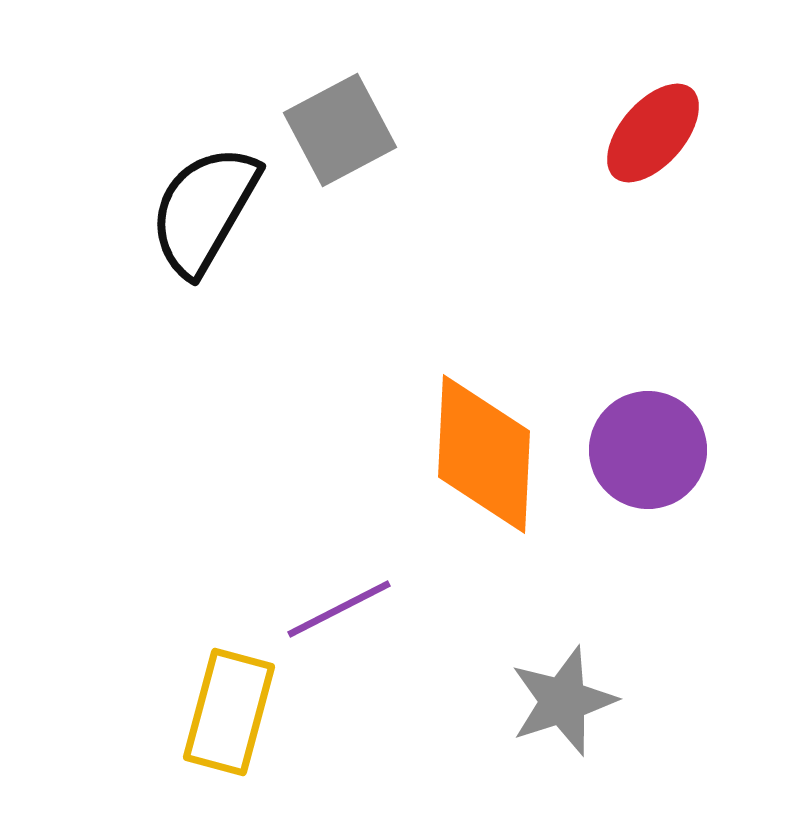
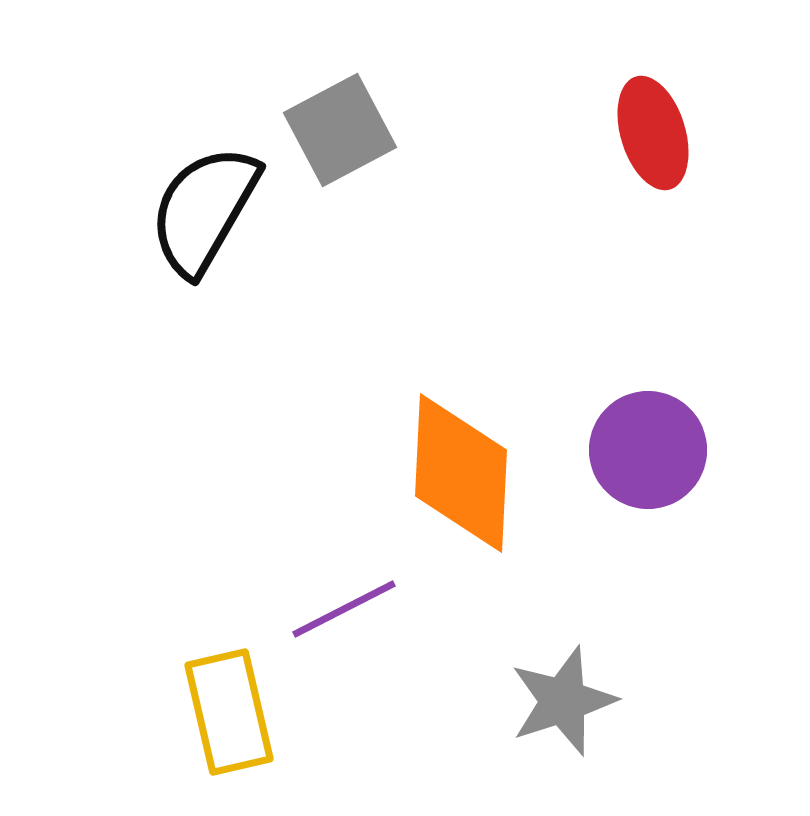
red ellipse: rotated 58 degrees counterclockwise
orange diamond: moved 23 px left, 19 px down
purple line: moved 5 px right
yellow rectangle: rotated 28 degrees counterclockwise
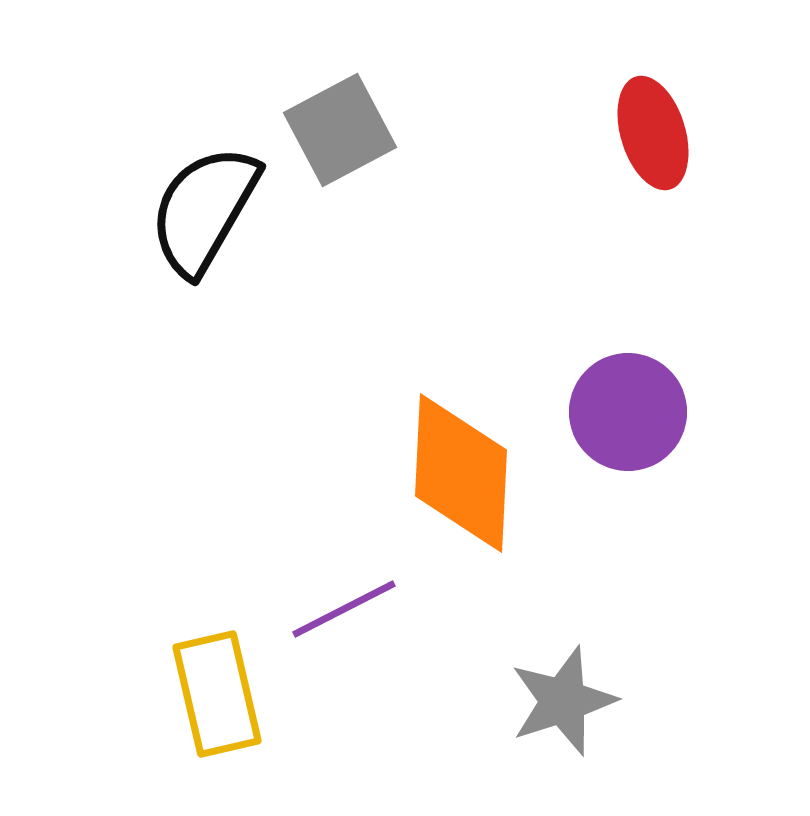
purple circle: moved 20 px left, 38 px up
yellow rectangle: moved 12 px left, 18 px up
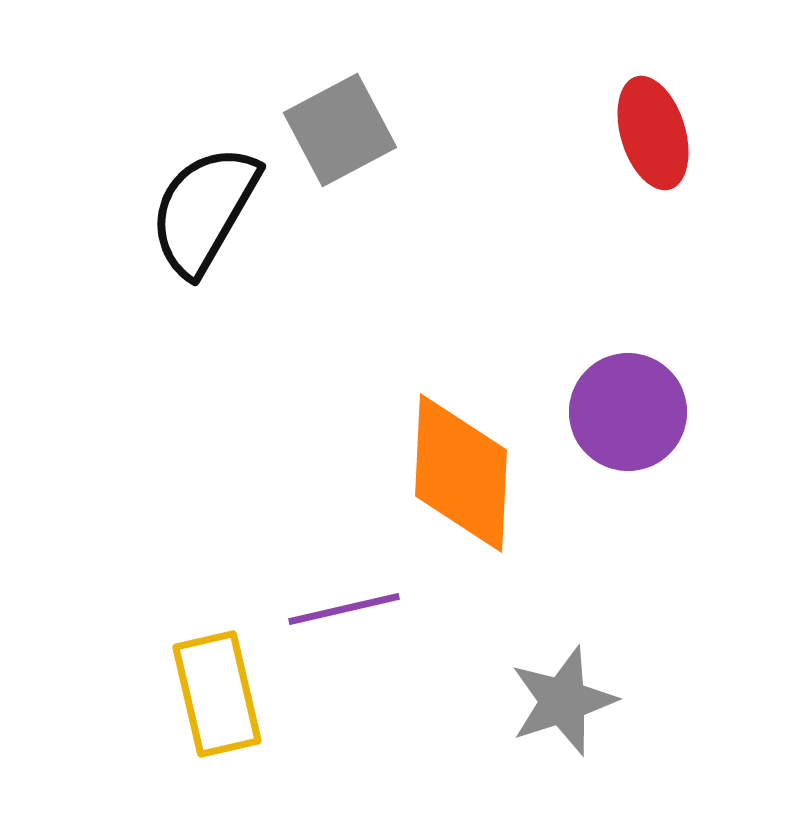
purple line: rotated 14 degrees clockwise
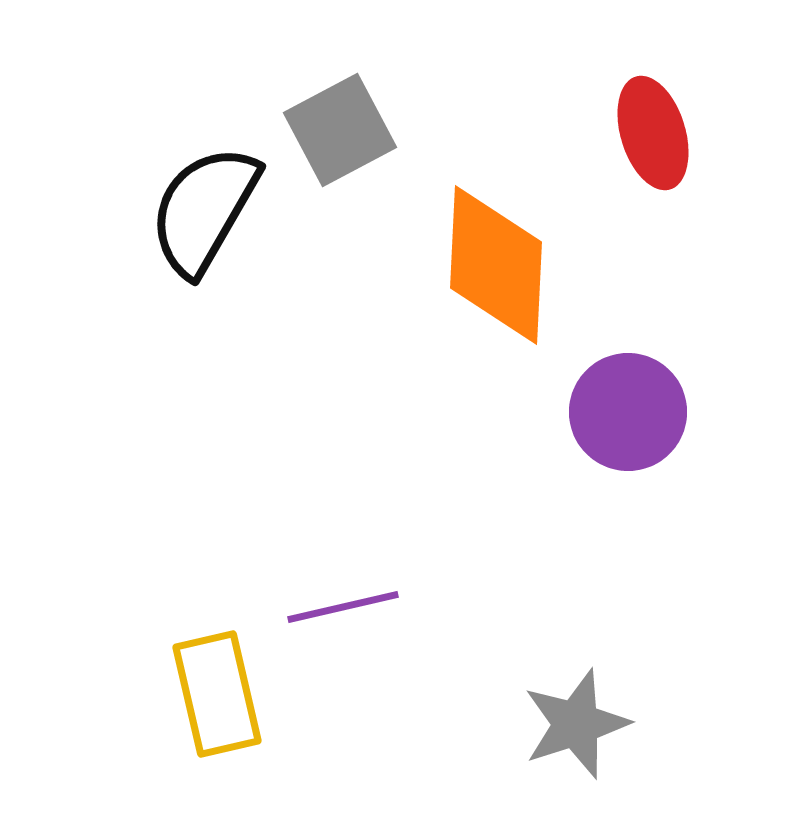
orange diamond: moved 35 px right, 208 px up
purple line: moved 1 px left, 2 px up
gray star: moved 13 px right, 23 px down
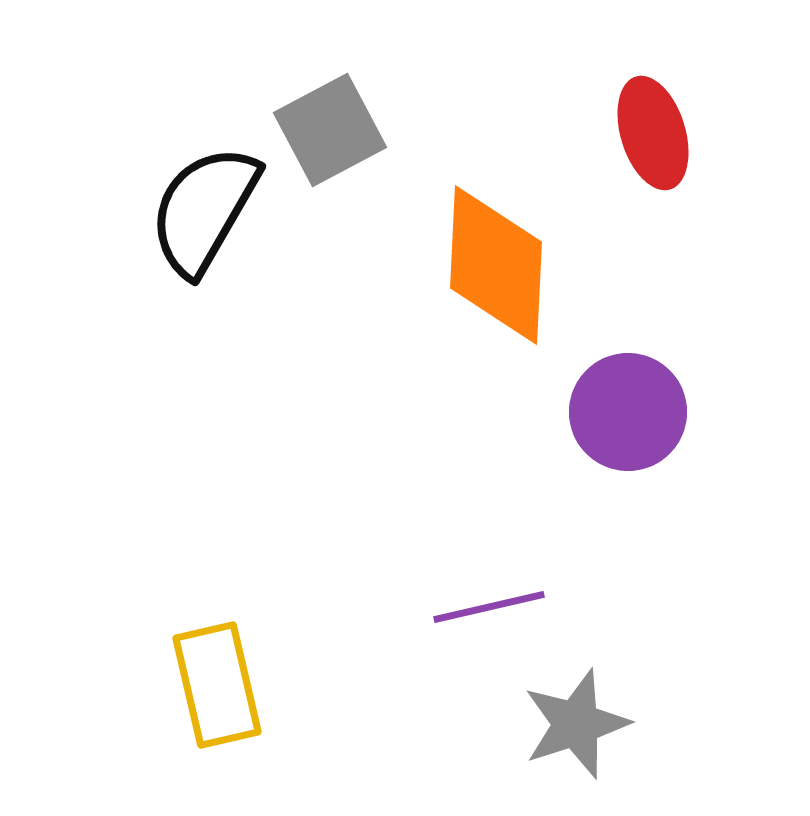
gray square: moved 10 px left
purple line: moved 146 px right
yellow rectangle: moved 9 px up
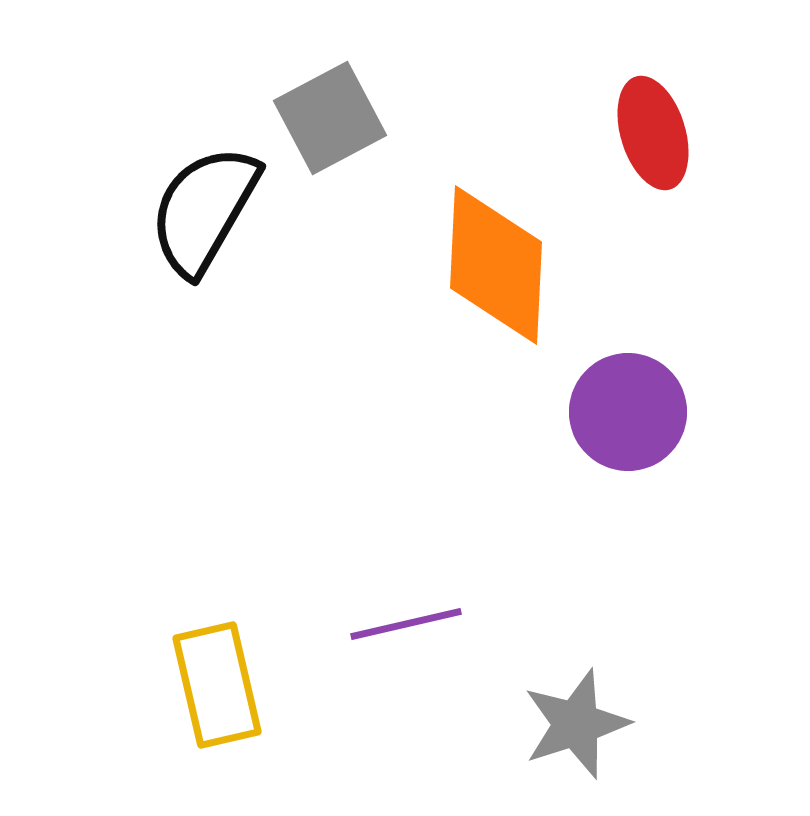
gray square: moved 12 px up
purple line: moved 83 px left, 17 px down
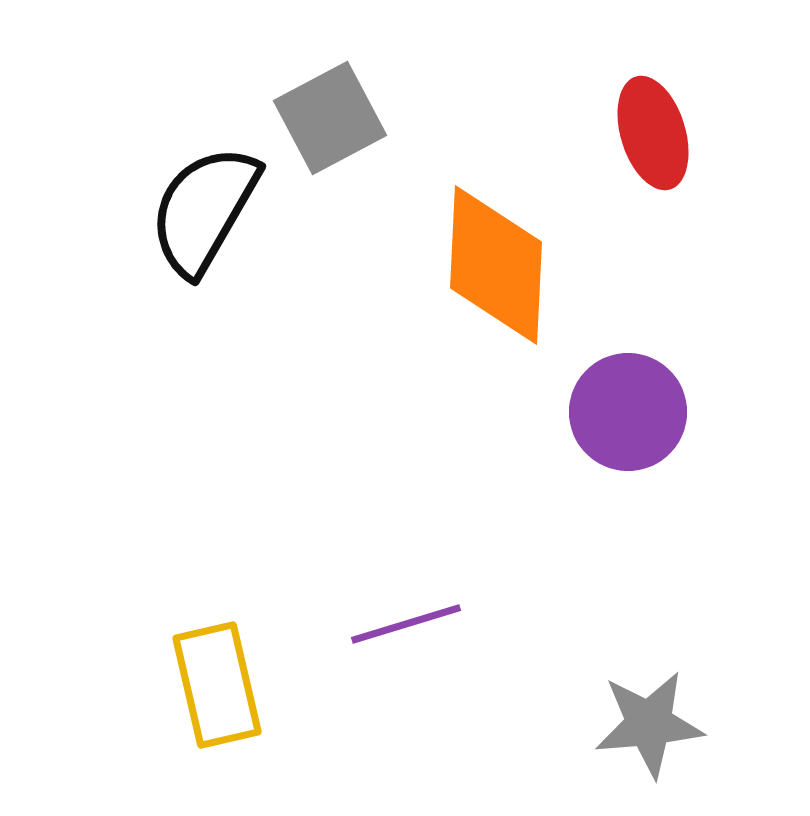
purple line: rotated 4 degrees counterclockwise
gray star: moved 73 px right; rotated 13 degrees clockwise
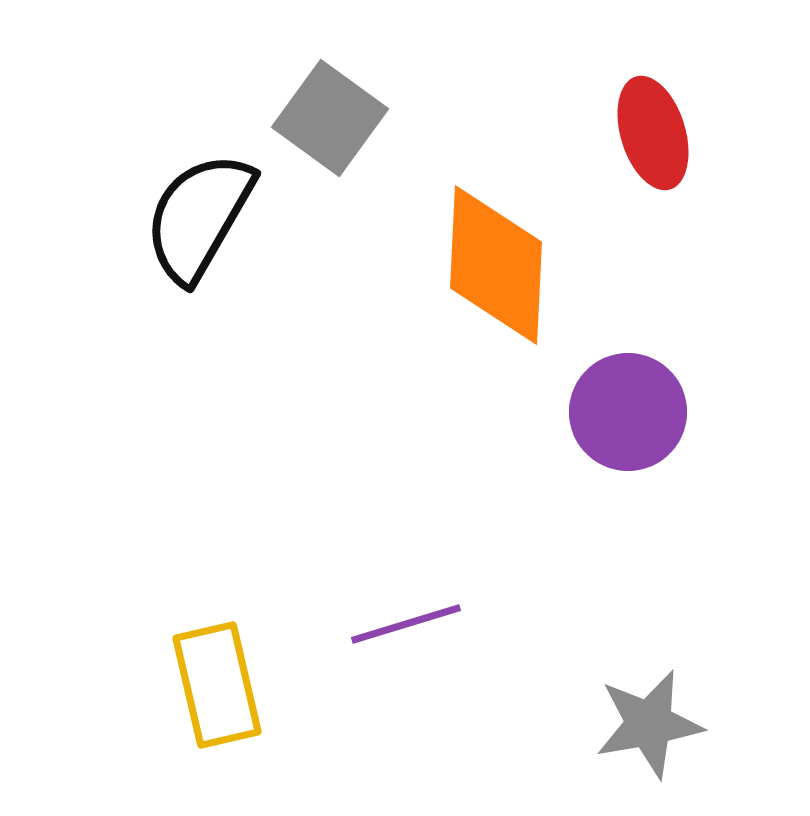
gray square: rotated 26 degrees counterclockwise
black semicircle: moved 5 px left, 7 px down
gray star: rotated 5 degrees counterclockwise
